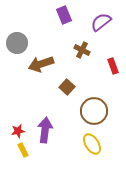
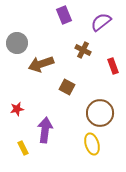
brown cross: moved 1 px right
brown square: rotated 14 degrees counterclockwise
brown circle: moved 6 px right, 2 px down
red star: moved 1 px left, 22 px up
yellow ellipse: rotated 15 degrees clockwise
yellow rectangle: moved 2 px up
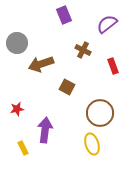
purple semicircle: moved 6 px right, 2 px down
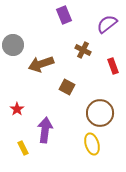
gray circle: moved 4 px left, 2 px down
red star: rotated 24 degrees counterclockwise
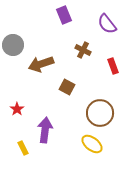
purple semicircle: rotated 90 degrees counterclockwise
yellow ellipse: rotated 35 degrees counterclockwise
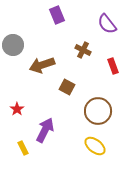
purple rectangle: moved 7 px left
brown arrow: moved 1 px right, 1 px down
brown circle: moved 2 px left, 2 px up
purple arrow: rotated 20 degrees clockwise
yellow ellipse: moved 3 px right, 2 px down
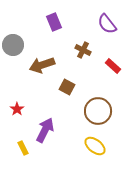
purple rectangle: moved 3 px left, 7 px down
red rectangle: rotated 28 degrees counterclockwise
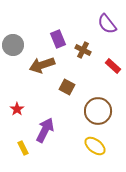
purple rectangle: moved 4 px right, 17 px down
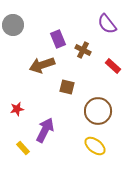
gray circle: moved 20 px up
brown square: rotated 14 degrees counterclockwise
red star: rotated 24 degrees clockwise
yellow rectangle: rotated 16 degrees counterclockwise
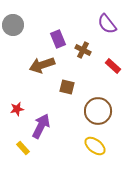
purple arrow: moved 4 px left, 4 px up
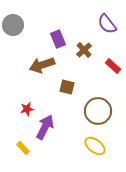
brown cross: moved 1 px right; rotated 21 degrees clockwise
red star: moved 10 px right
purple arrow: moved 4 px right, 1 px down
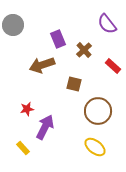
brown square: moved 7 px right, 3 px up
yellow ellipse: moved 1 px down
